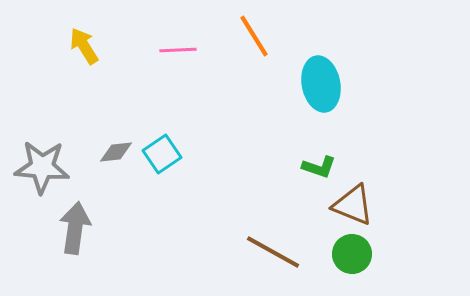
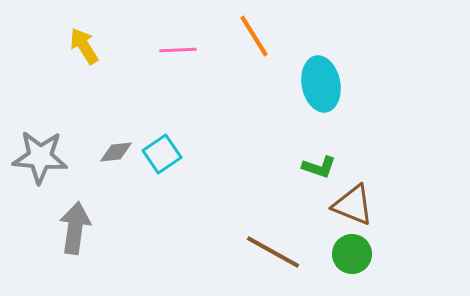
gray star: moved 2 px left, 10 px up
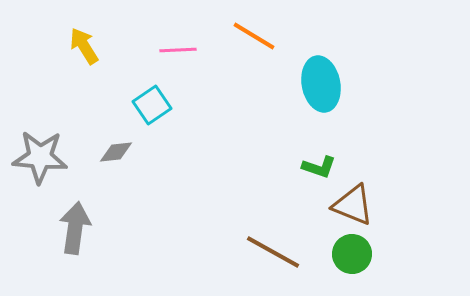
orange line: rotated 27 degrees counterclockwise
cyan square: moved 10 px left, 49 px up
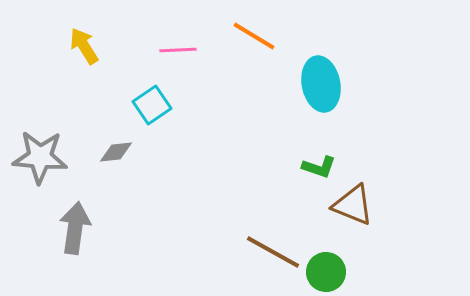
green circle: moved 26 px left, 18 px down
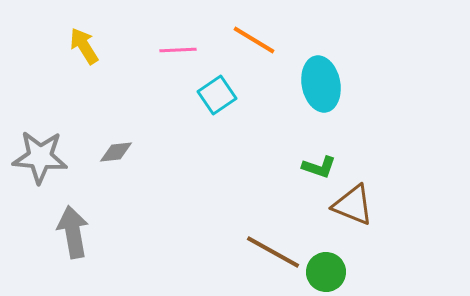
orange line: moved 4 px down
cyan square: moved 65 px right, 10 px up
gray arrow: moved 2 px left, 4 px down; rotated 18 degrees counterclockwise
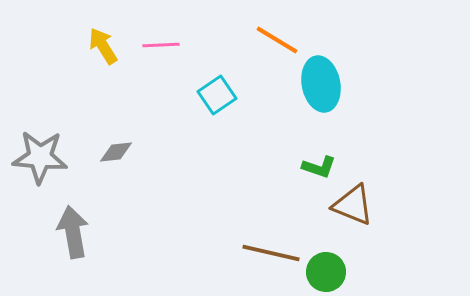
orange line: moved 23 px right
yellow arrow: moved 19 px right
pink line: moved 17 px left, 5 px up
brown line: moved 2 px left, 1 px down; rotated 16 degrees counterclockwise
